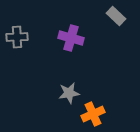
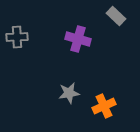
purple cross: moved 7 px right, 1 px down
orange cross: moved 11 px right, 8 px up
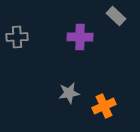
purple cross: moved 2 px right, 2 px up; rotated 15 degrees counterclockwise
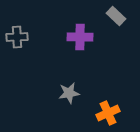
orange cross: moved 4 px right, 7 px down
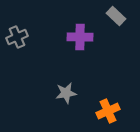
gray cross: rotated 20 degrees counterclockwise
gray star: moved 3 px left
orange cross: moved 2 px up
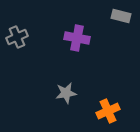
gray rectangle: moved 5 px right; rotated 30 degrees counterclockwise
purple cross: moved 3 px left, 1 px down; rotated 10 degrees clockwise
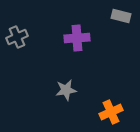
purple cross: rotated 15 degrees counterclockwise
gray star: moved 3 px up
orange cross: moved 3 px right, 1 px down
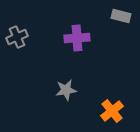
orange cross: moved 1 px right, 1 px up; rotated 15 degrees counterclockwise
